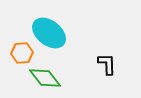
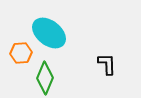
orange hexagon: moved 1 px left
green diamond: rotated 60 degrees clockwise
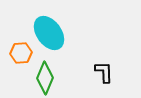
cyan ellipse: rotated 16 degrees clockwise
black L-shape: moved 3 px left, 8 px down
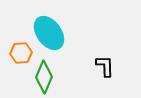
black L-shape: moved 1 px right, 6 px up
green diamond: moved 1 px left, 1 px up
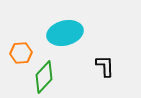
cyan ellipse: moved 16 px right; rotated 68 degrees counterclockwise
green diamond: rotated 20 degrees clockwise
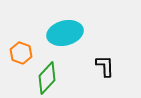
orange hexagon: rotated 25 degrees clockwise
green diamond: moved 3 px right, 1 px down
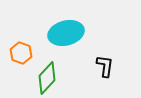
cyan ellipse: moved 1 px right
black L-shape: rotated 10 degrees clockwise
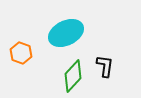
cyan ellipse: rotated 12 degrees counterclockwise
green diamond: moved 26 px right, 2 px up
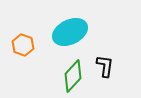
cyan ellipse: moved 4 px right, 1 px up
orange hexagon: moved 2 px right, 8 px up
